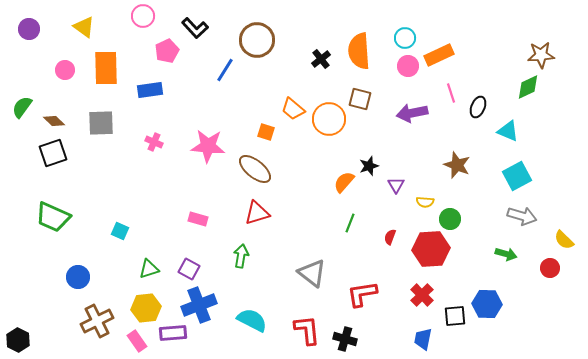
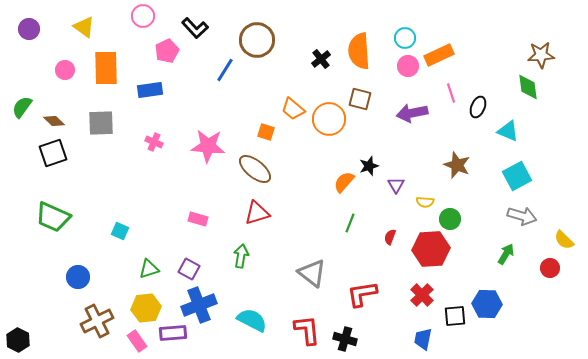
green diamond at (528, 87): rotated 72 degrees counterclockwise
green arrow at (506, 254): rotated 75 degrees counterclockwise
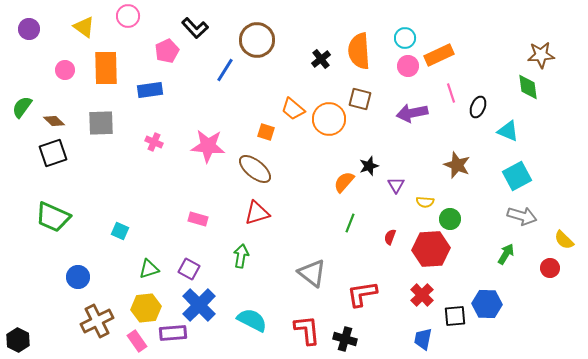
pink circle at (143, 16): moved 15 px left
blue cross at (199, 305): rotated 24 degrees counterclockwise
